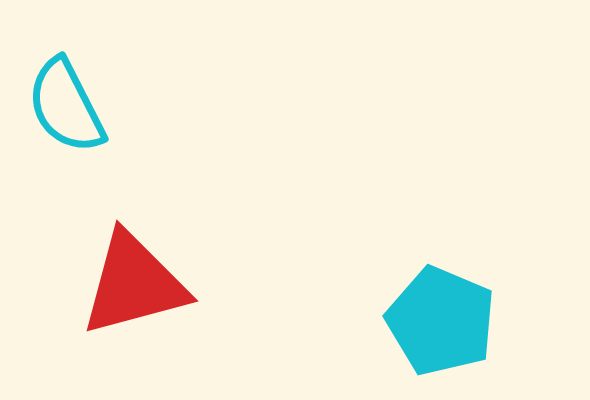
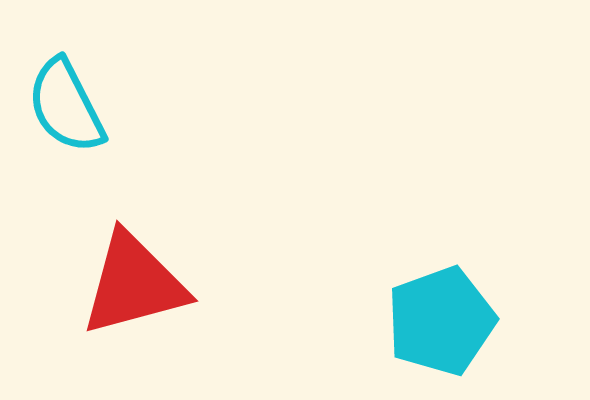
cyan pentagon: rotated 29 degrees clockwise
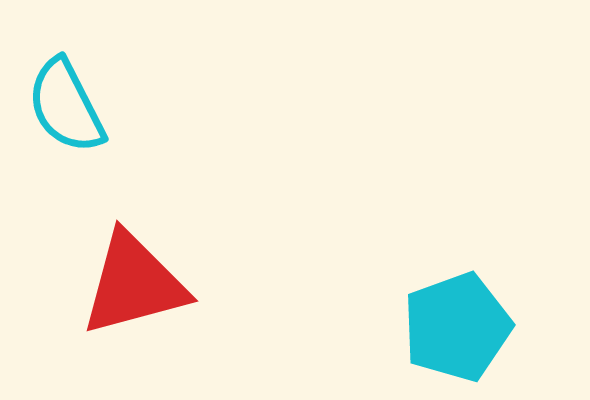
cyan pentagon: moved 16 px right, 6 px down
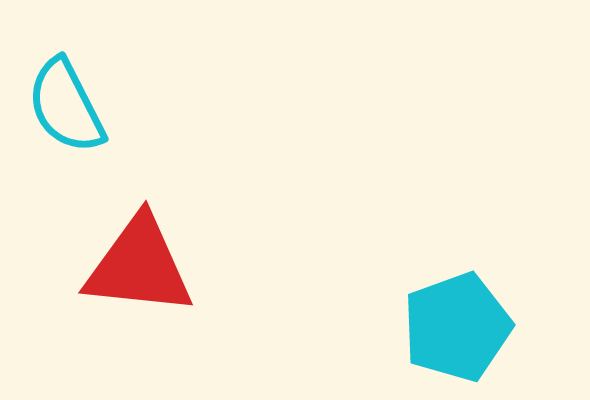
red triangle: moved 5 px right, 18 px up; rotated 21 degrees clockwise
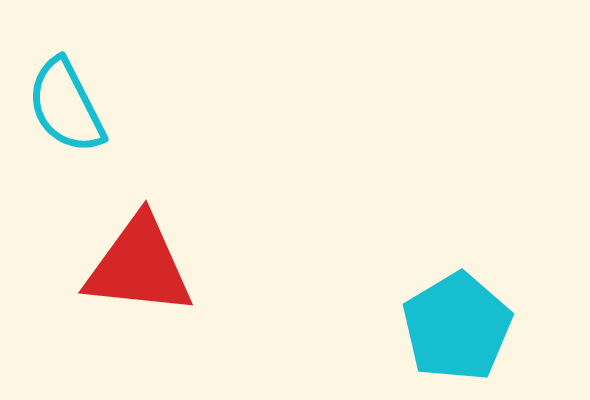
cyan pentagon: rotated 11 degrees counterclockwise
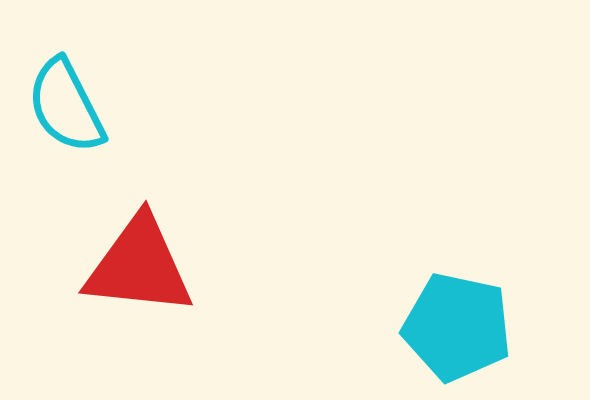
cyan pentagon: rotated 29 degrees counterclockwise
